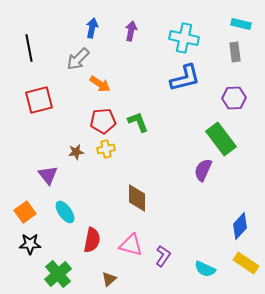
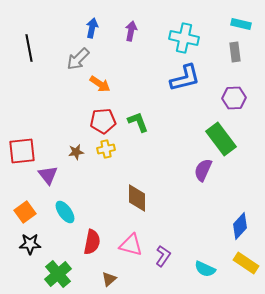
red square: moved 17 px left, 51 px down; rotated 8 degrees clockwise
red semicircle: moved 2 px down
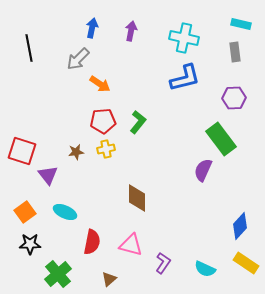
green L-shape: rotated 60 degrees clockwise
red square: rotated 24 degrees clockwise
cyan ellipse: rotated 30 degrees counterclockwise
purple L-shape: moved 7 px down
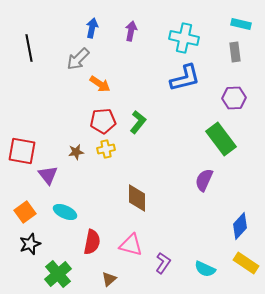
red square: rotated 8 degrees counterclockwise
purple semicircle: moved 1 px right, 10 px down
black star: rotated 20 degrees counterclockwise
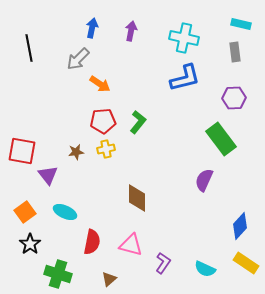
black star: rotated 15 degrees counterclockwise
green cross: rotated 32 degrees counterclockwise
